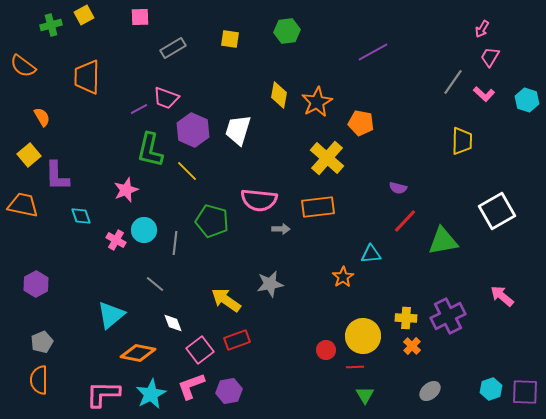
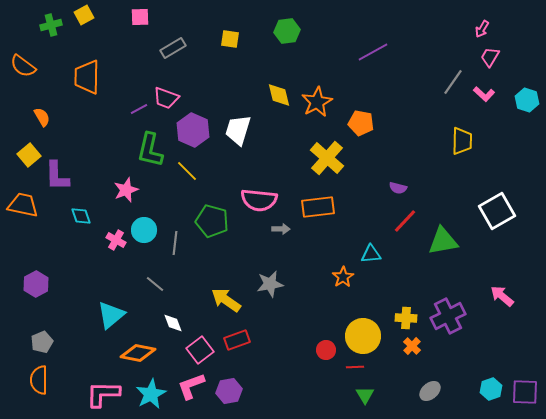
yellow diamond at (279, 95): rotated 24 degrees counterclockwise
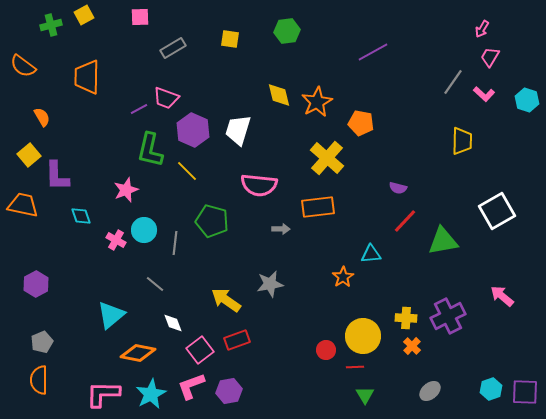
pink semicircle at (259, 200): moved 15 px up
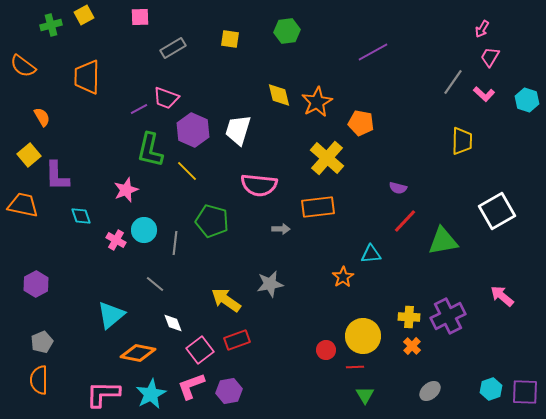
yellow cross at (406, 318): moved 3 px right, 1 px up
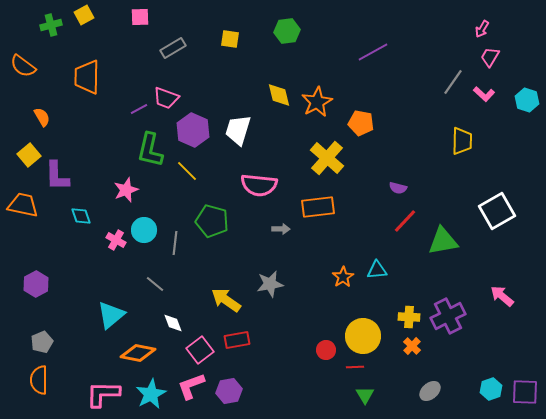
cyan triangle at (371, 254): moved 6 px right, 16 px down
red rectangle at (237, 340): rotated 10 degrees clockwise
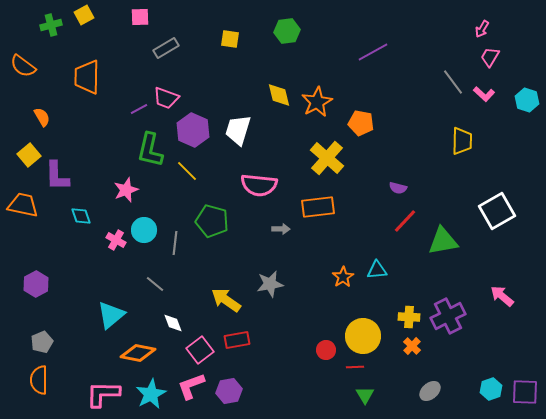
gray rectangle at (173, 48): moved 7 px left
gray line at (453, 82): rotated 72 degrees counterclockwise
